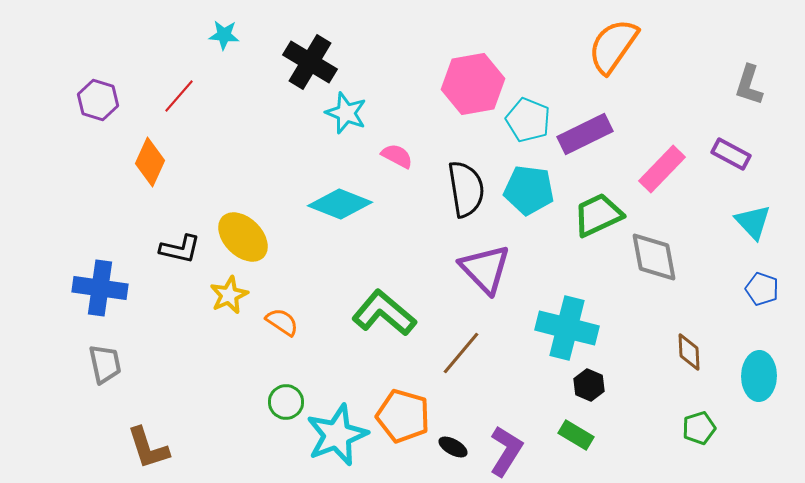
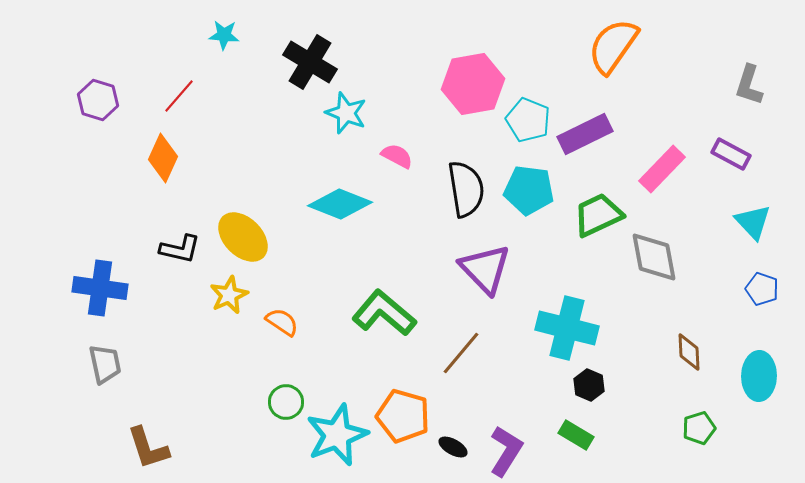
orange diamond at (150, 162): moved 13 px right, 4 px up
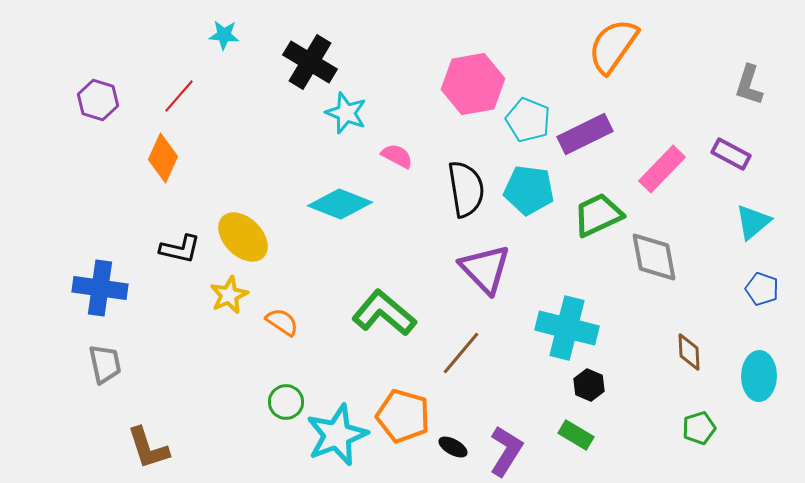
cyan triangle at (753, 222): rotated 33 degrees clockwise
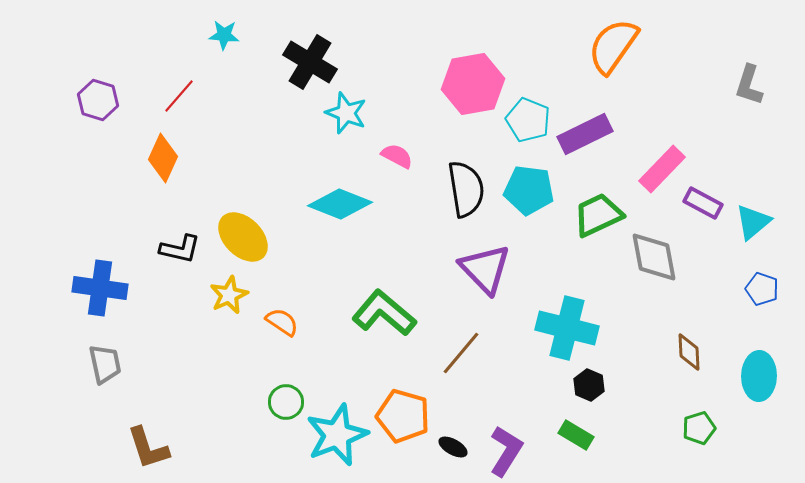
purple rectangle at (731, 154): moved 28 px left, 49 px down
